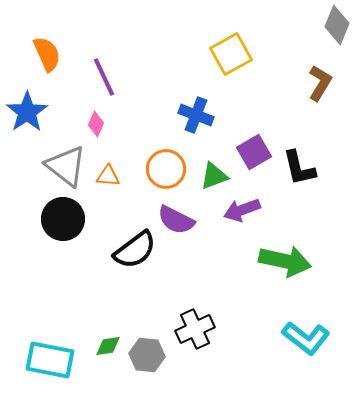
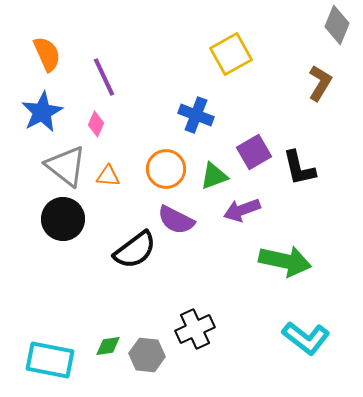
blue star: moved 15 px right; rotated 6 degrees clockwise
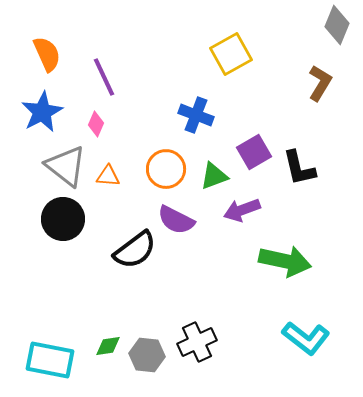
black cross: moved 2 px right, 13 px down
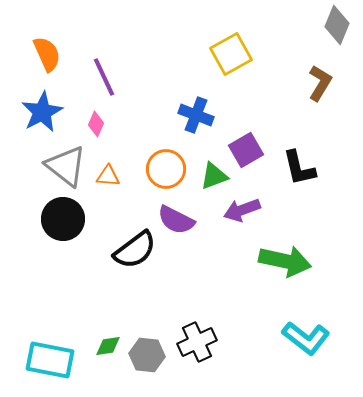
purple square: moved 8 px left, 2 px up
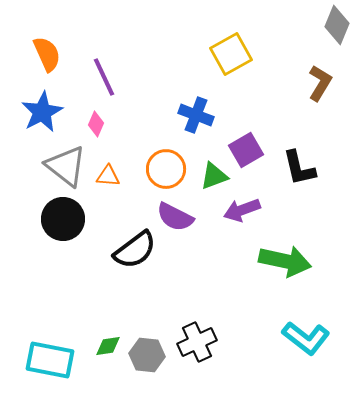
purple semicircle: moved 1 px left, 3 px up
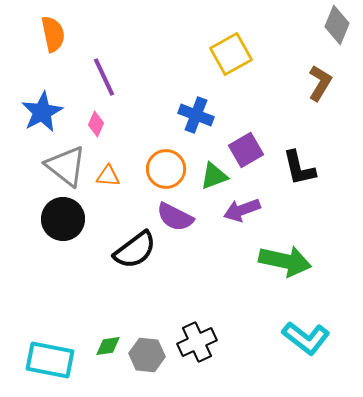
orange semicircle: moved 6 px right, 20 px up; rotated 12 degrees clockwise
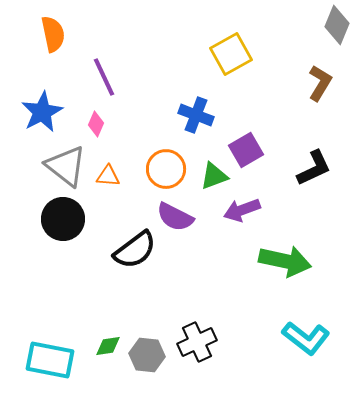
black L-shape: moved 15 px right; rotated 102 degrees counterclockwise
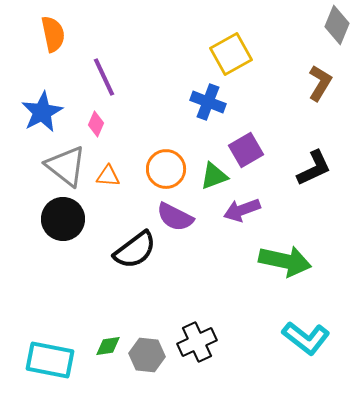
blue cross: moved 12 px right, 13 px up
